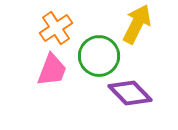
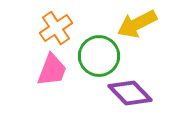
yellow arrow: rotated 144 degrees counterclockwise
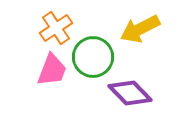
yellow arrow: moved 3 px right, 5 px down
green circle: moved 6 px left, 1 px down
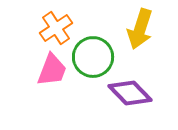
yellow arrow: rotated 45 degrees counterclockwise
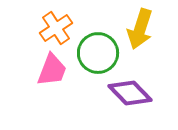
green circle: moved 5 px right, 4 px up
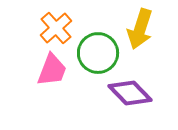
orange cross: rotated 8 degrees counterclockwise
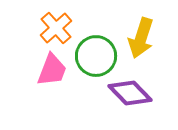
yellow arrow: moved 1 px right, 9 px down
green circle: moved 2 px left, 3 px down
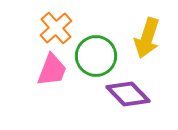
yellow arrow: moved 6 px right
purple diamond: moved 2 px left, 1 px down
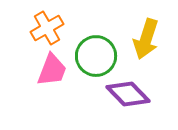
orange cross: moved 9 px left; rotated 12 degrees clockwise
yellow arrow: moved 1 px left, 1 px down
